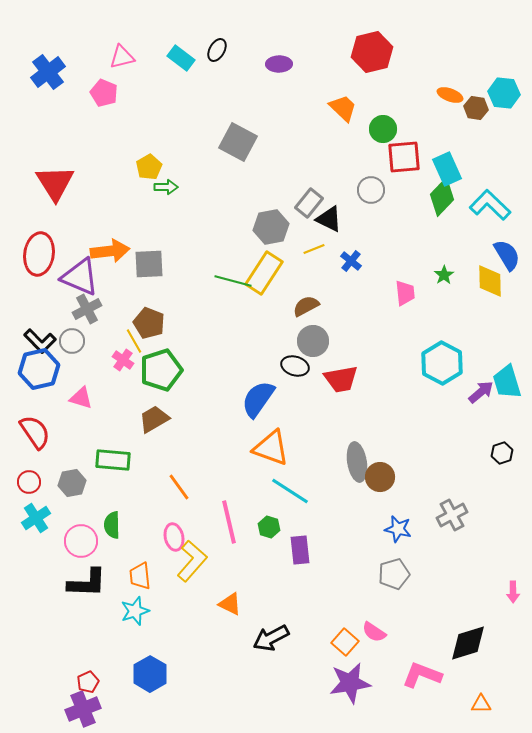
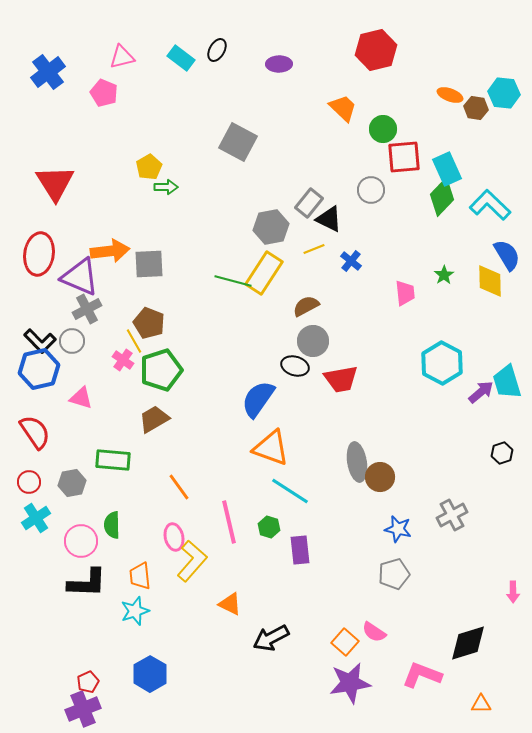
red hexagon at (372, 52): moved 4 px right, 2 px up
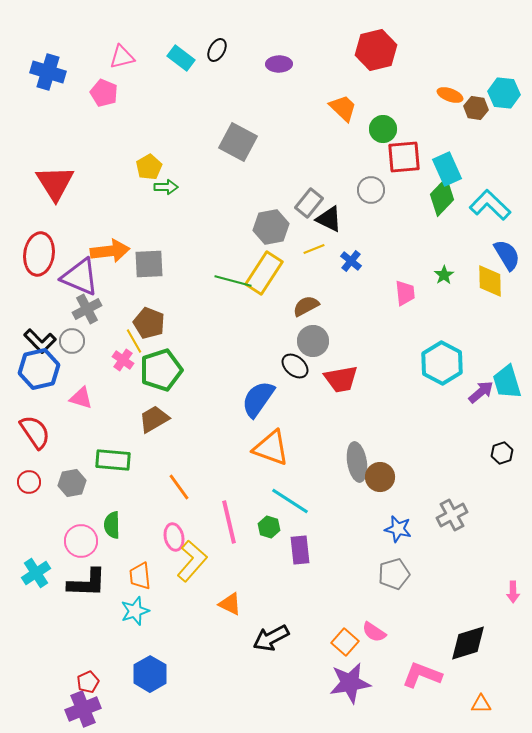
blue cross at (48, 72): rotated 36 degrees counterclockwise
black ellipse at (295, 366): rotated 24 degrees clockwise
cyan line at (290, 491): moved 10 px down
cyan cross at (36, 518): moved 55 px down
